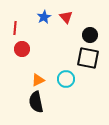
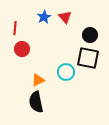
red triangle: moved 1 px left
cyan circle: moved 7 px up
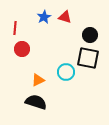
red triangle: rotated 32 degrees counterclockwise
black semicircle: rotated 120 degrees clockwise
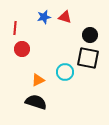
blue star: rotated 16 degrees clockwise
cyan circle: moved 1 px left
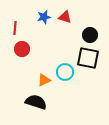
orange triangle: moved 6 px right
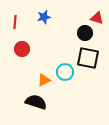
red triangle: moved 32 px right, 1 px down
red line: moved 6 px up
black circle: moved 5 px left, 2 px up
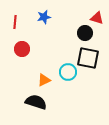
cyan circle: moved 3 px right
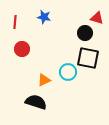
blue star: rotated 24 degrees clockwise
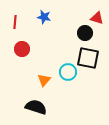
orange triangle: rotated 24 degrees counterclockwise
black semicircle: moved 5 px down
